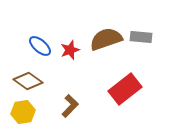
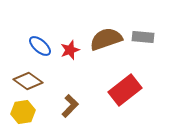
gray rectangle: moved 2 px right
red rectangle: moved 1 px down
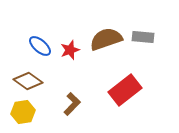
brown L-shape: moved 2 px right, 2 px up
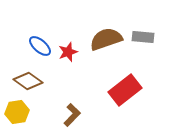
red star: moved 2 px left, 2 px down
brown L-shape: moved 11 px down
yellow hexagon: moved 6 px left
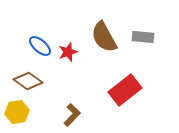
brown semicircle: moved 2 px left, 2 px up; rotated 100 degrees counterclockwise
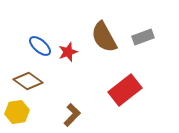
gray rectangle: rotated 25 degrees counterclockwise
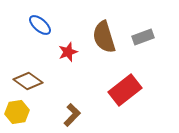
brown semicircle: rotated 12 degrees clockwise
blue ellipse: moved 21 px up
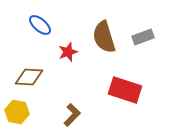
brown diamond: moved 1 px right, 4 px up; rotated 32 degrees counterclockwise
red rectangle: rotated 56 degrees clockwise
yellow hexagon: rotated 20 degrees clockwise
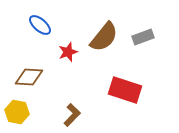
brown semicircle: rotated 124 degrees counterclockwise
